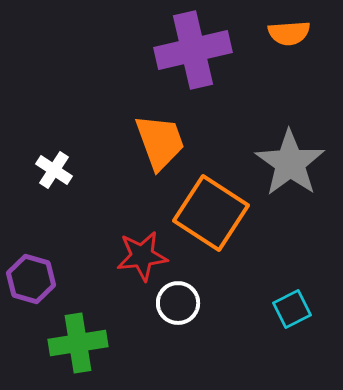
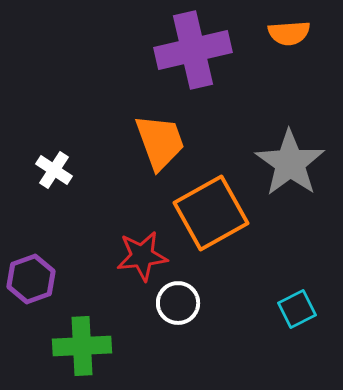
orange square: rotated 28 degrees clockwise
purple hexagon: rotated 24 degrees clockwise
cyan square: moved 5 px right
green cross: moved 4 px right, 3 px down; rotated 6 degrees clockwise
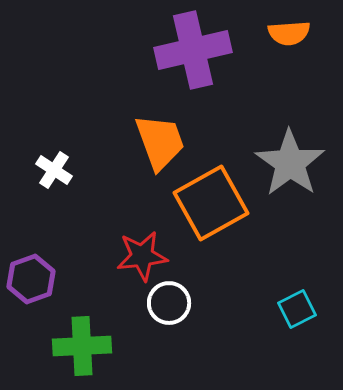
orange square: moved 10 px up
white circle: moved 9 px left
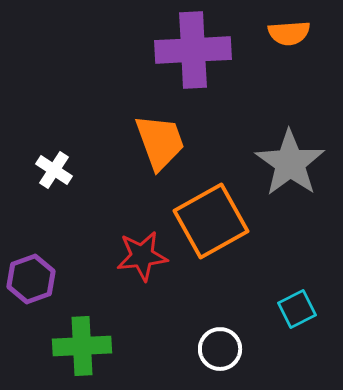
purple cross: rotated 10 degrees clockwise
orange square: moved 18 px down
white circle: moved 51 px right, 46 px down
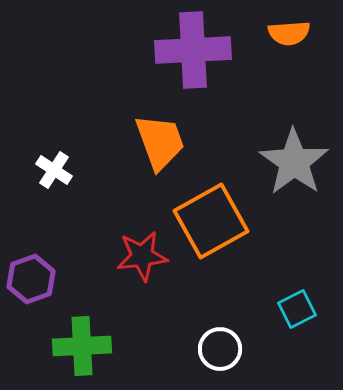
gray star: moved 4 px right, 1 px up
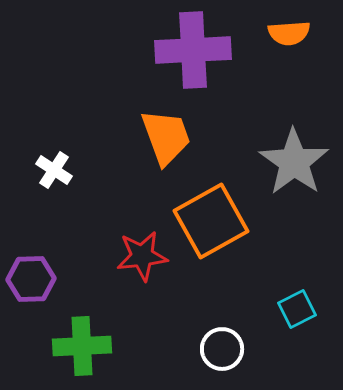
orange trapezoid: moved 6 px right, 5 px up
purple hexagon: rotated 18 degrees clockwise
white circle: moved 2 px right
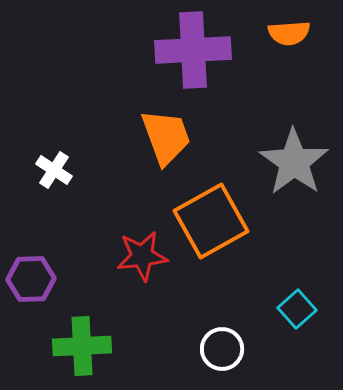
cyan square: rotated 15 degrees counterclockwise
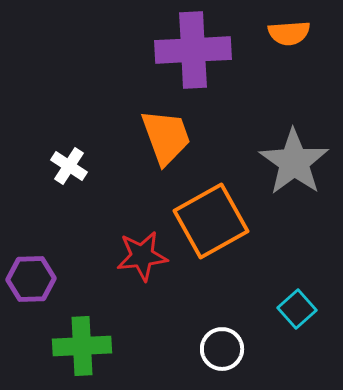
white cross: moved 15 px right, 4 px up
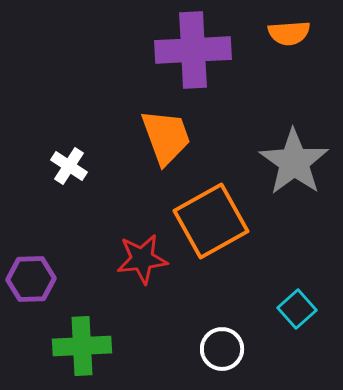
red star: moved 3 px down
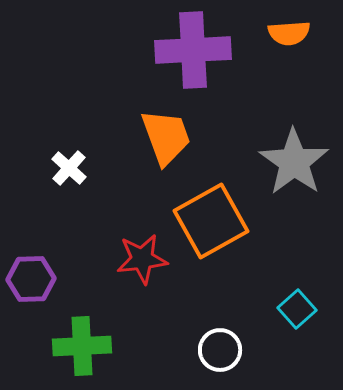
white cross: moved 2 px down; rotated 9 degrees clockwise
white circle: moved 2 px left, 1 px down
